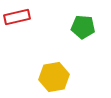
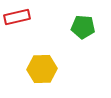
yellow hexagon: moved 12 px left, 8 px up; rotated 8 degrees clockwise
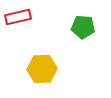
red rectangle: moved 1 px right
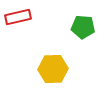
yellow hexagon: moved 11 px right
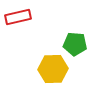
green pentagon: moved 8 px left, 17 px down
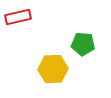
green pentagon: moved 8 px right
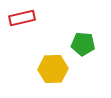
red rectangle: moved 4 px right, 1 px down
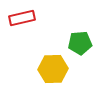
green pentagon: moved 3 px left, 1 px up; rotated 10 degrees counterclockwise
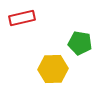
green pentagon: rotated 15 degrees clockwise
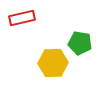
yellow hexagon: moved 6 px up
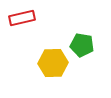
green pentagon: moved 2 px right, 2 px down
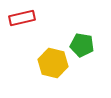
yellow hexagon: rotated 16 degrees clockwise
